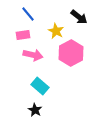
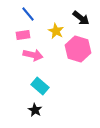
black arrow: moved 2 px right, 1 px down
pink hexagon: moved 7 px right, 4 px up; rotated 15 degrees counterclockwise
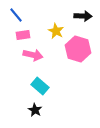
blue line: moved 12 px left, 1 px down
black arrow: moved 2 px right, 2 px up; rotated 36 degrees counterclockwise
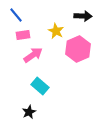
pink hexagon: rotated 20 degrees clockwise
pink arrow: rotated 48 degrees counterclockwise
black star: moved 6 px left, 2 px down; rotated 16 degrees clockwise
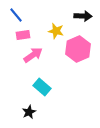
yellow star: rotated 14 degrees counterclockwise
cyan rectangle: moved 2 px right, 1 px down
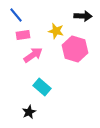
pink hexagon: moved 3 px left; rotated 20 degrees counterclockwise
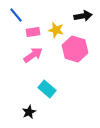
black arrow: rotated 12 degrees counterclockwise
yellow star: moved 1 px up
pink rectangle: moved 10 px right, 3 px up
cyan rectangle: moved 5 px right, 2 px down
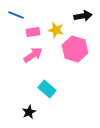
blue line: rotated 28 degrees counterclockwise
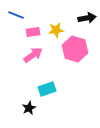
black arrow: moved 4 px right, 2 px down
yellow star: rotated 21 degrees counterclockwise
cyan rectangle: rotated 60 degrees counterclockwise
black star: moved 4 px up
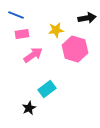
pink rectangle: moved 11 px left, 2 px down
cyan rectangle: rotated 18 degrees counterclockwise
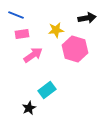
cyan rectangle: moved 1 px down
